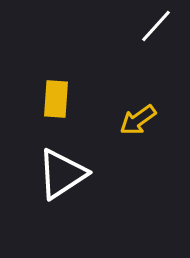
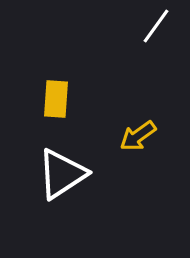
white line: rotated 6 degrees counterclockwise
yellow arrow: moved 16 px down
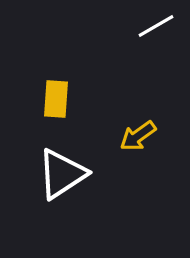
white line: rotated 24 degrees clockwise
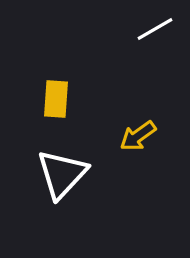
white line: moved 1 px left, 3 px down
white triangle: rotated 14 degrees counterclockwise
